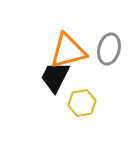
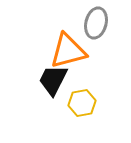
gray ellipse: moved 13 px left, 26 px up
black trapezoid: moved 2 px left, 3 px down
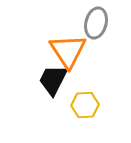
orange triangle: rotated 48 degrees counterclockwise
yellow hexagon: moved 3 px right, 2 px down; rotated 8 degrees clockwise
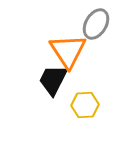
gray ellipse: moved 1 px down; rotated 16 degrees clockwise
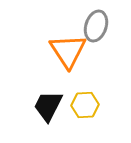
gray ellipse: moved 2 px down; rotated 12 degrees counterclockwise
black trapezoid: moved 5 px left, 26 px down
